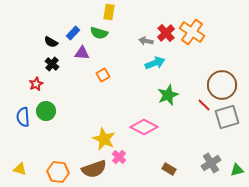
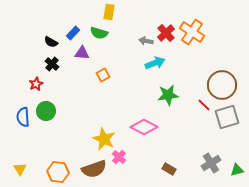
green star: rotated 15 degrees clockwise
yellow triangle: rotated 40 degrees clockwise
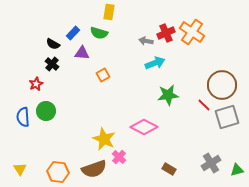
red cross: rotated 18 degrees clockwise
black semicircle: moved 2 px right, 2 px down
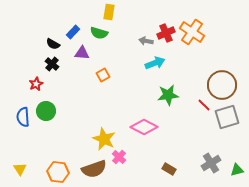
blue rectangle: moved 1 px up
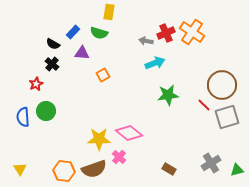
pink diamond: moved 15 px left, 6 px down; rotated 12 degrees clockwise
yellow star: moved 5 px left; rotated 25 degrees counterclockwise
orange hexagon: moved 6 px right, 1 px up
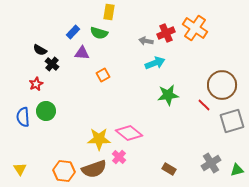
orange cross: moved 3 px right, 4 px up
black semicircle: moved 13 px left, 6 px down
gray square: moved 5 px right, 4 px down
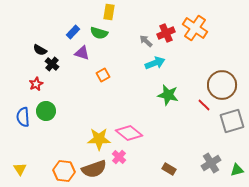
gray arrow: rotated 32 degrees clockwise
purple triangle: rotated 14 degrees clockwise
green star: rotated 20 degrees clockwise
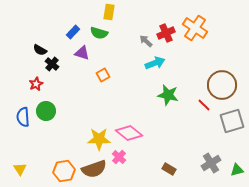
orange hexagon: rotated 15 degrees counterclockwise
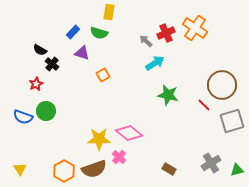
cyan arrow: rotated 12 degrees counterclockwise
blue semicircle: rotated 66 degrees counterclockwise
orange hexagon: rotated 20 degrees counterclockwise
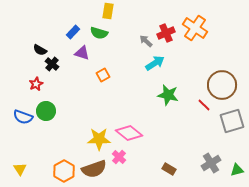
yellow rectangle: moved 1 px left, 1 px up
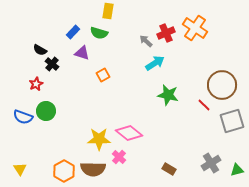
brown semicircle: moved 1 px left; rotated 20 degrees clockwise
